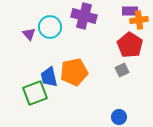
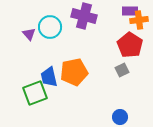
blue circle: moved 1 px right
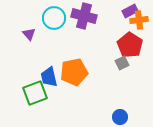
purple rectangle: rotated 28 degrees counterclockwise
cyan circle: moved 4 px right, 9 px up
gray square: moved 7 px up
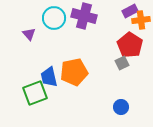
orange cross: moved 2 px right
blue circle: moved 1 px right, 10 px up
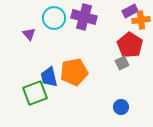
purple cross: moved 1 px down
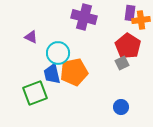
purple rectangle: moved 2 px down; rotated 56 degrees counterclockwise
cyan circle: moved 4 px right, 35 px down
purple triangle: moved 2 px right, 3 px down; rotated 24 degrees counterclockwise
red pentagon: moved 2 px left, 1 px down
blue trapezoid: moved 3 px right, 3 px up
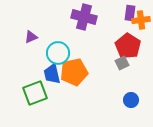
purple triangle: rotated 48 degrees counterclockwise
blue circle: moved 10 px right, 7 px up
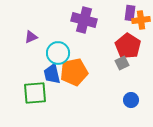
purple cross: moved 3 px down
green square: rotated 15 degrees clockwise
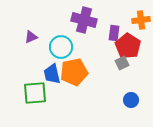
purple rectangle: moved 16 px left, 20 px down
cyan circle: moved 3 px right, 6 px up
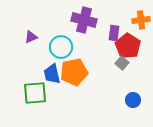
gray square: rotated 24 degrees counterclockwise
blue circle: moved 2 px right
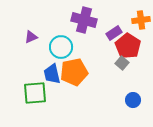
purple rectangle: rotated 49 degrees clockwise
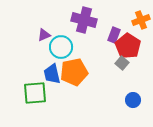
orange cross: rotated 12 degrees counterclockwise
purple rectangle: moved 2 px down; rotated 35 degrees counterclockwise
purple triangle: moved 13 px right, 2 px up
